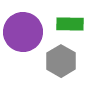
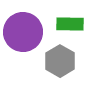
gray hexagon: moved 1 px left
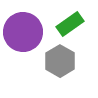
green rectangle: rotated 36 degrees counterclockwise
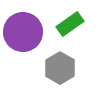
gray hexagon: moved 7 px down
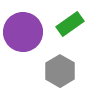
gray hexagon: moved 3 px down
